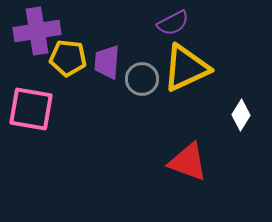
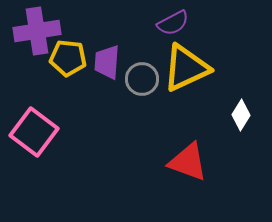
pink square: moved 3 px right, 23 px down; rotated 27 degrees clockwise
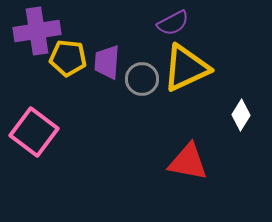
red triangle: rotated 9 degrees counterclockwise
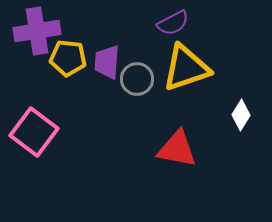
yellow triangle: rotated 6 degrees clockwise
gray circle: moved 5 px left
red triangle: moved 11 px left, 13 px up
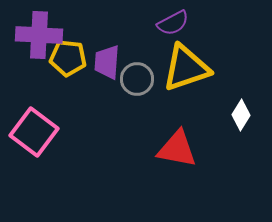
purple cross: moved 2 px right, 4 px down; rotated 12 degrees clockwise
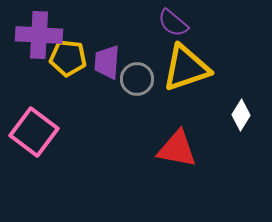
purple semicircle: rotated 68 degrees clockwise
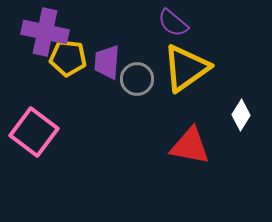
purple cross: moved 6 px right, 3 px up; rotated 9 degrees clockwise
yellow triangle: rotated 16 degrees counterclockwise
red triangle: moved 13 px right, 3 px up
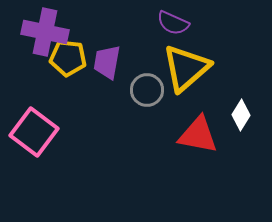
purple semicircle: rotated 16 degrees counterclockwise
purple trapezoid: rotated 6 degrees clockwise
yellow triangle: rotated 6 degrees counterclockwise
gray circle: moved 10 px right, 11 px down
red triangle: moved 8 px right, 11 px up
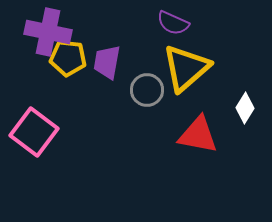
purple cross: moved 3 px right
white diamond: moved 4 px right, 7 px up
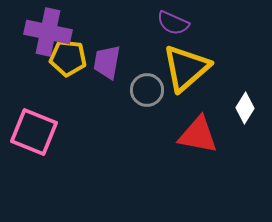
pink square: rotated 15 degrees counterclockwise
